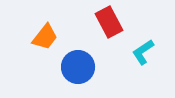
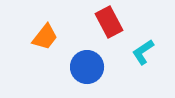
blue circle: moved 9 px right
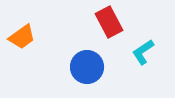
orange trapezoid: moved 23 px left; rotated 16 degrees clockwise
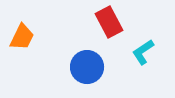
orange trapezoid: rotated 28 degrees counterclockwise
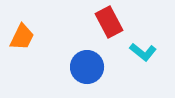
cyan L-shape: rotated 108 degrees counterclockwise
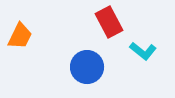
orange trapezoid: moved 2 px left, 1 px up
cyan L-shape: moved 1 px up
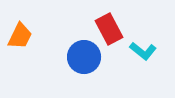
red rectangle: moved 7 px down
blue circle: moved 3 px left, 10 px up
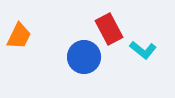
orange trapezoid: moved 1 px left
cyan L-shape: moved 1 px up
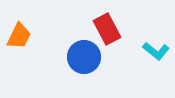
red rectangle: moved 2 px left
cyan L-shape: moved 13 px right, 1 px down
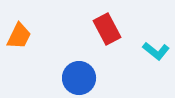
blue circle: moved 5 px left, 21 px down
